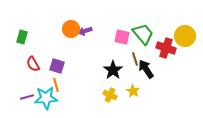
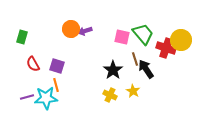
yellow circle: moved 4 px left, 4 px down
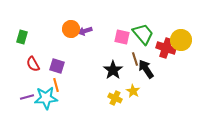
yellow cross: moved 5 px right, 3 px down
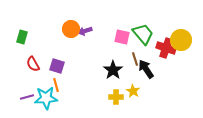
yellow cross: moved 1 px right, 1 px up; rotated 24 degrees counterclockwise
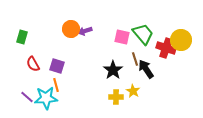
purple line: rotated 56 degrees clockwise
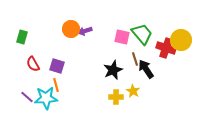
green trapezoid: moved 1 px left
black star: rotated 12 degrees clockwise
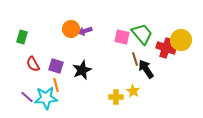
purple square: moved 1 px left
black star: moved 31 px left
